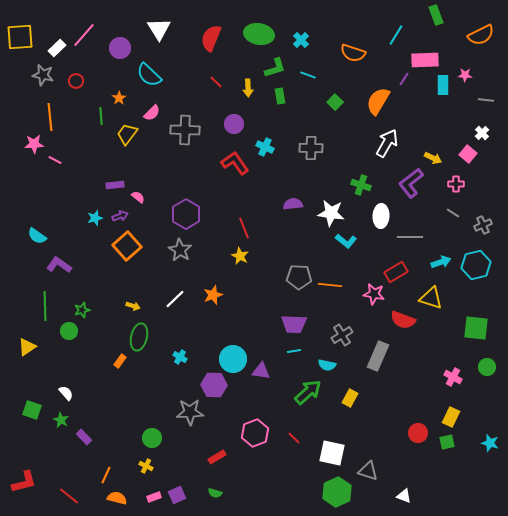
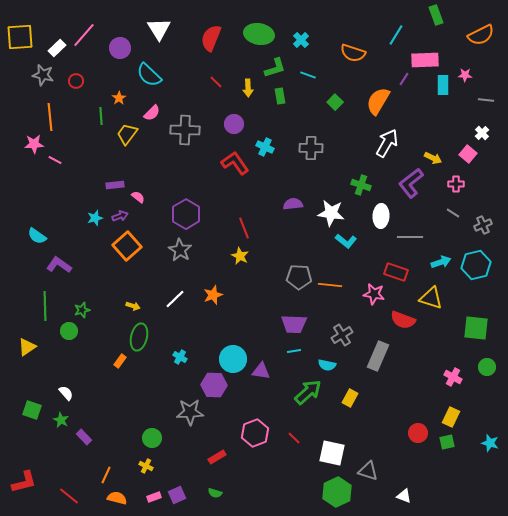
red rectangle at (396, 272): rotated 50 degrees clockwise
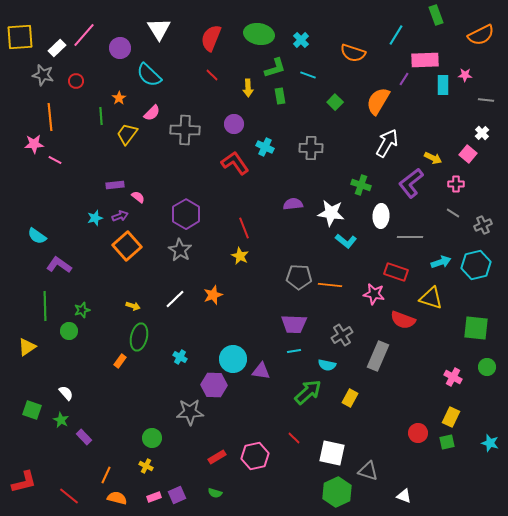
red line at (216, 82): moved 4 px left, 7 px up
pink hexagon at (255, 433): moved 23 px down; rotated 8 degrees clockwise
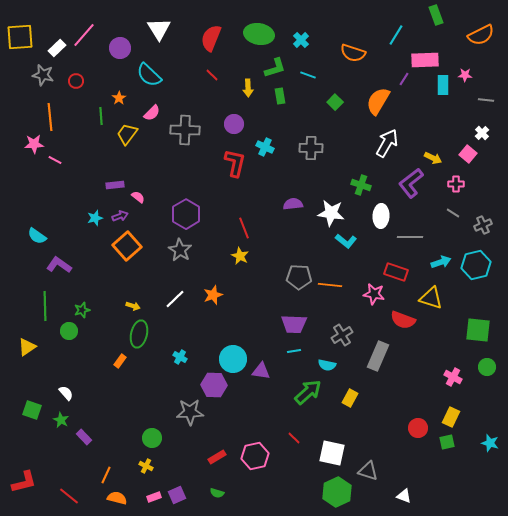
red L-shape at (235, 163): rotated 48 degrees clockwise
green square at (476, 328): moved 2 px right, 2 px down
green ellipse at (139, 337): moved 3 px up
red circle at (418, 433): moved 5 px up
green semicircle at (215, 493): moved 2 px right
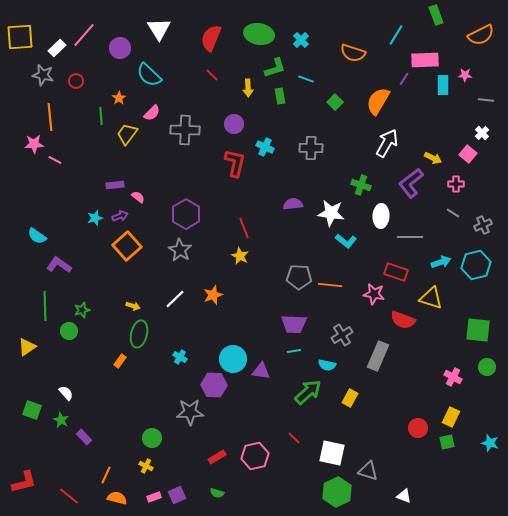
cyan line at (308, 75): moved 2 px left, 4 px down
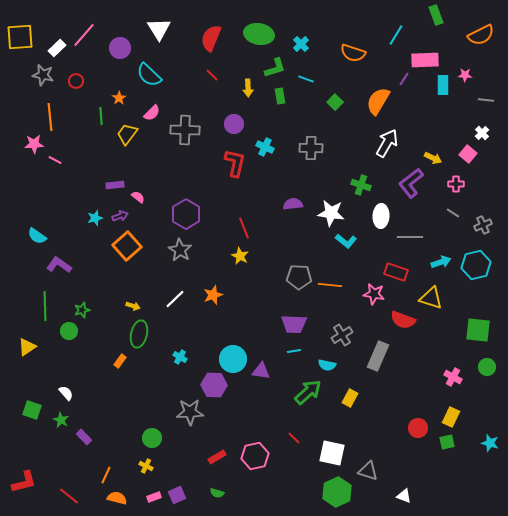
cyan cross at (301, 40): moved 4 px down
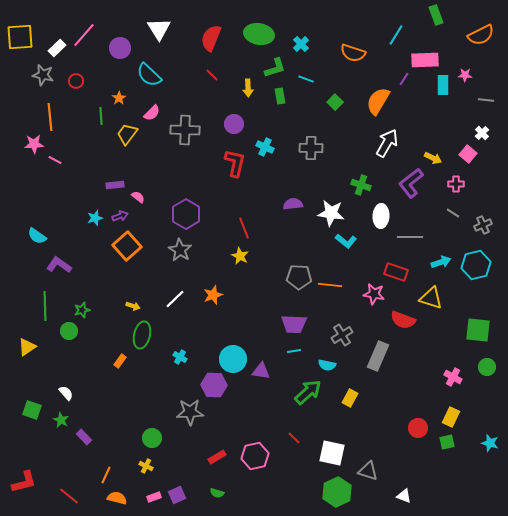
green ellipse at (139, 334): moved 3 px right, 1 px down
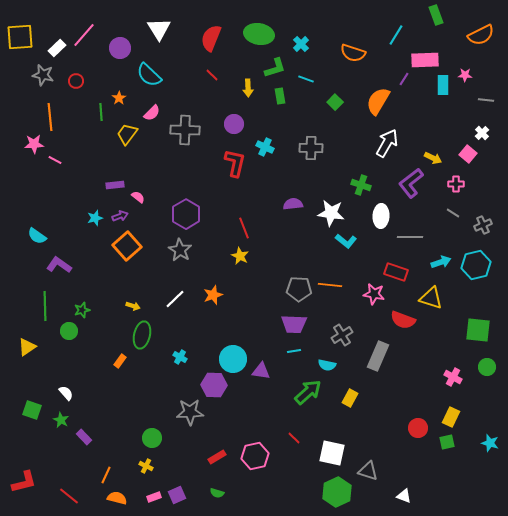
green line at (101, 116): moved 4 px up
gray pentagon at (299, 277): moved 12 px down
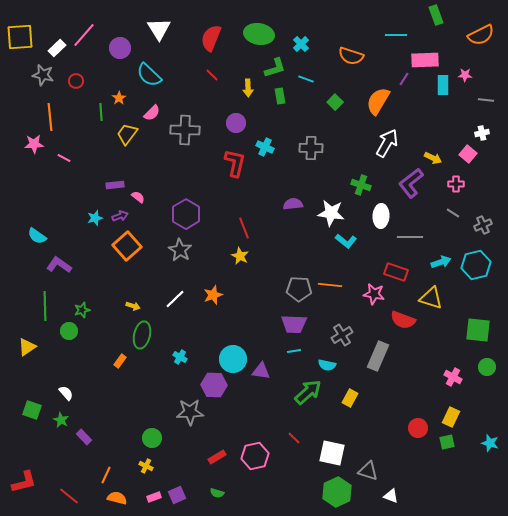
cyan line at (396, 35): rotated 60 degrees clockwise
orange semicircle at (353, 53): moved 2 px left, 3 px down
purple circle at (234, 124): moved 2 px right, 1 px up
white cross at (482, 133): rotated 32 degrees clockwise
pink line at (55, 160): moved 9 px right, 2 px up
white triangle at (404, 496): moved 13 px left
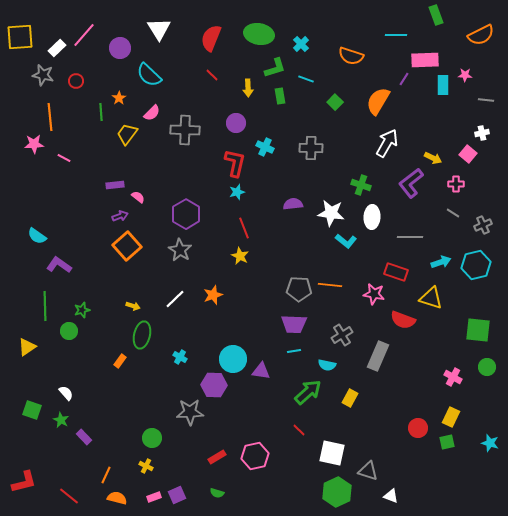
white ellipse at (381, 216): moved 9 px left, 1 px down
cyan star at (95, 218): moved 142 px right, 26 px up
red line at (294, 438): moved 5 px right, 8 px up
